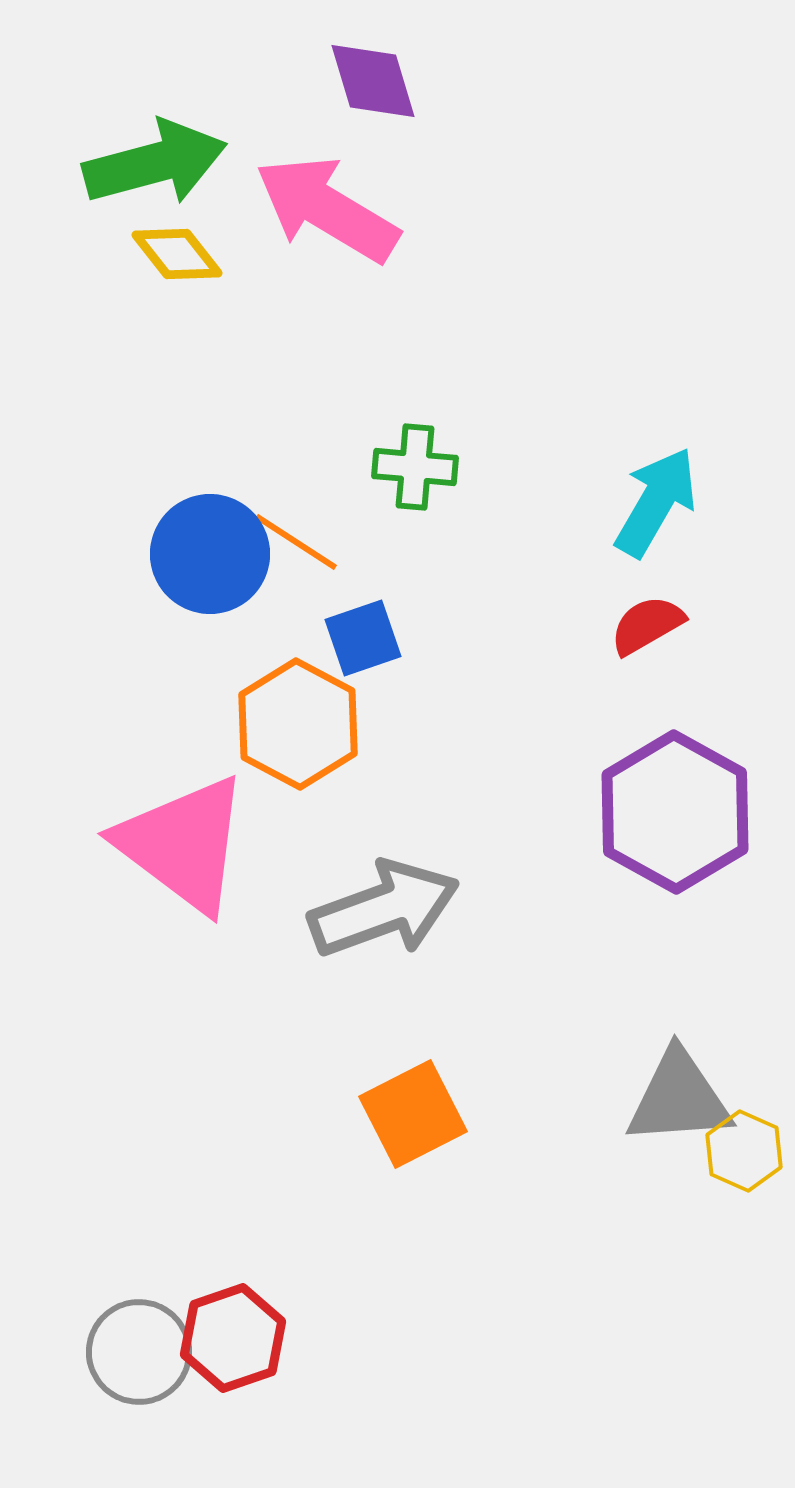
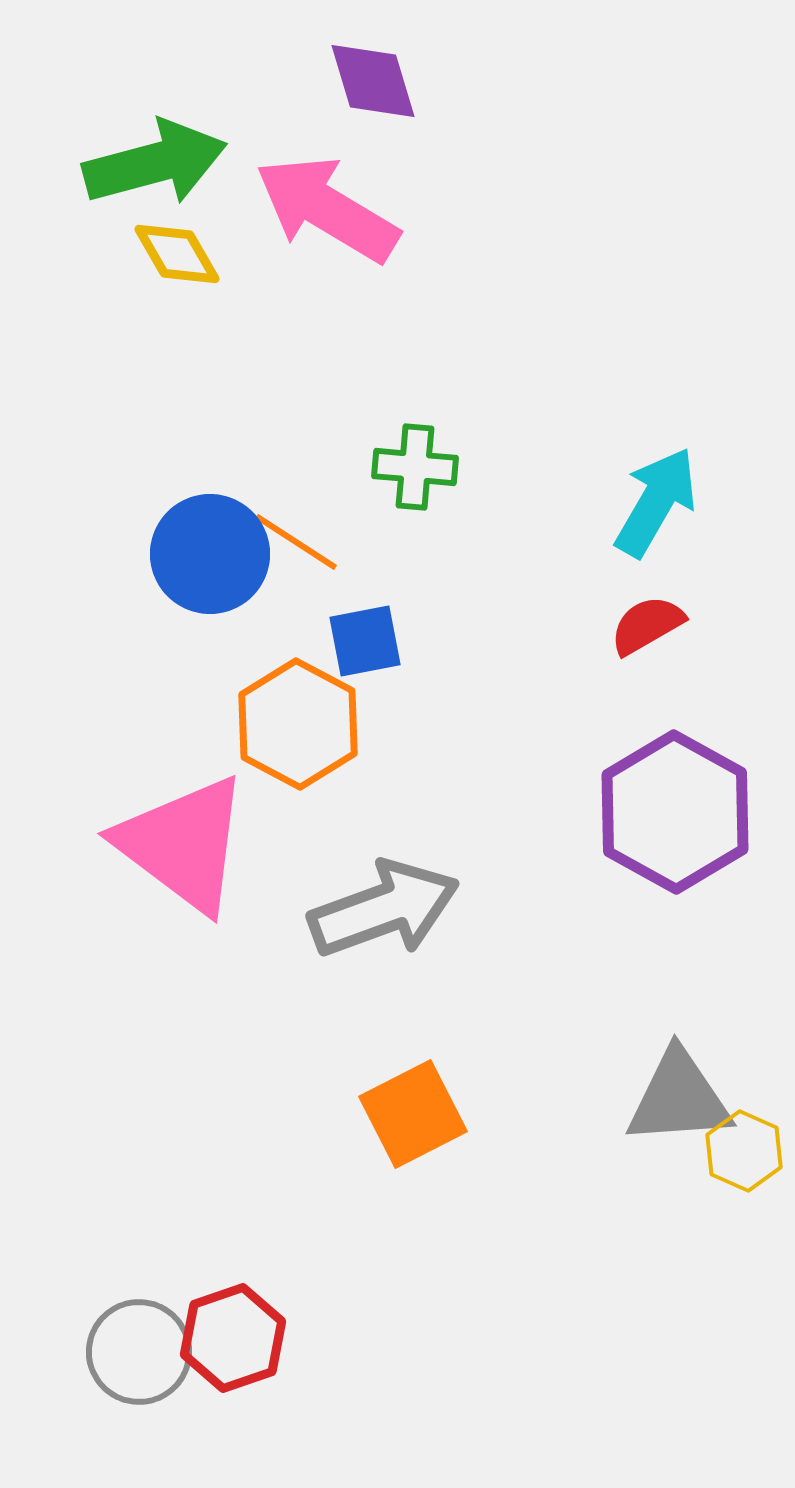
yellow diamond: rotated 8 degrees clockwise
blue square: moved 2 px right, 3 px down; rotated 8 degrees clockwise
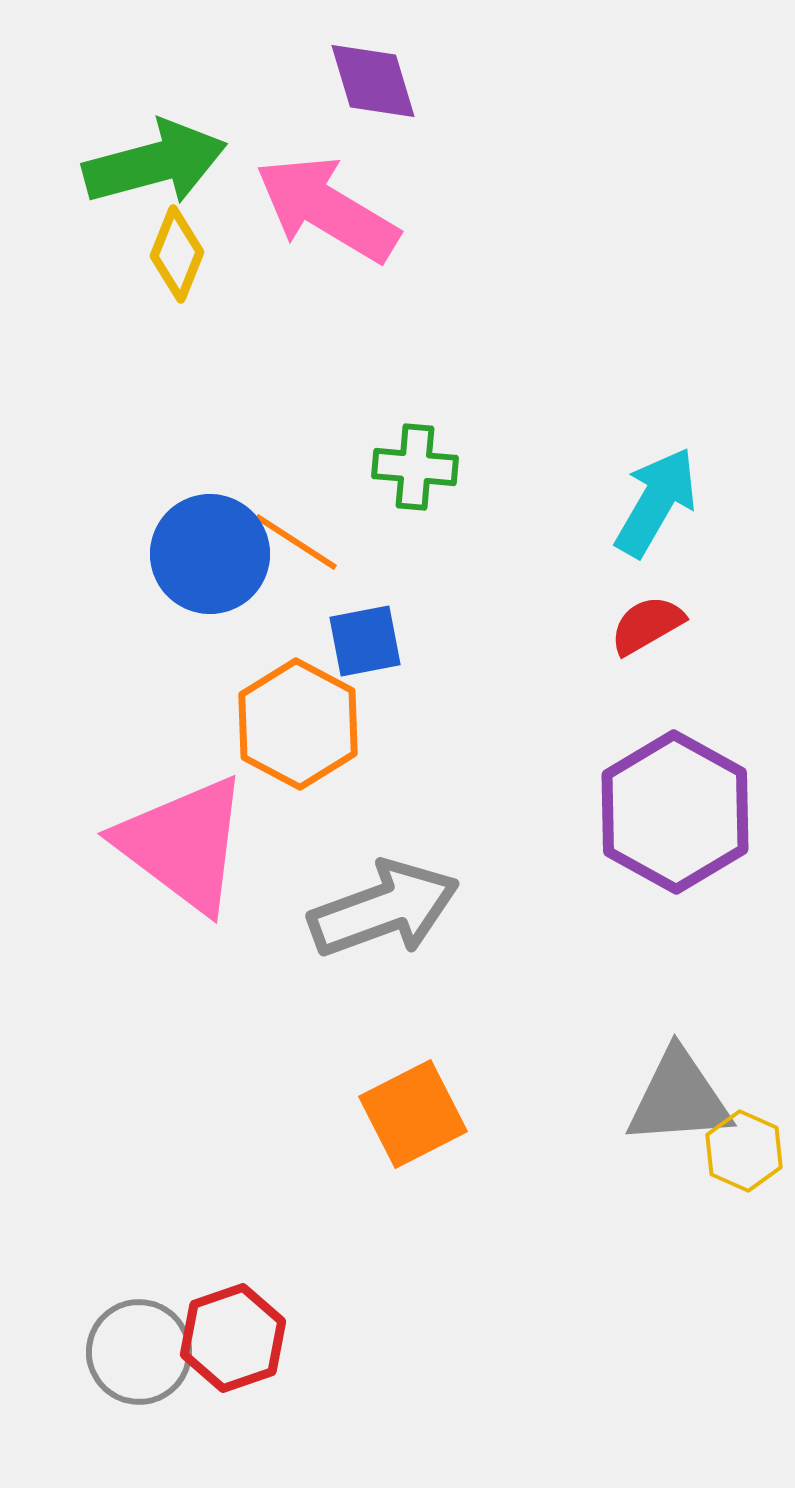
yellow diamond: rotated 52 degrees clockwise
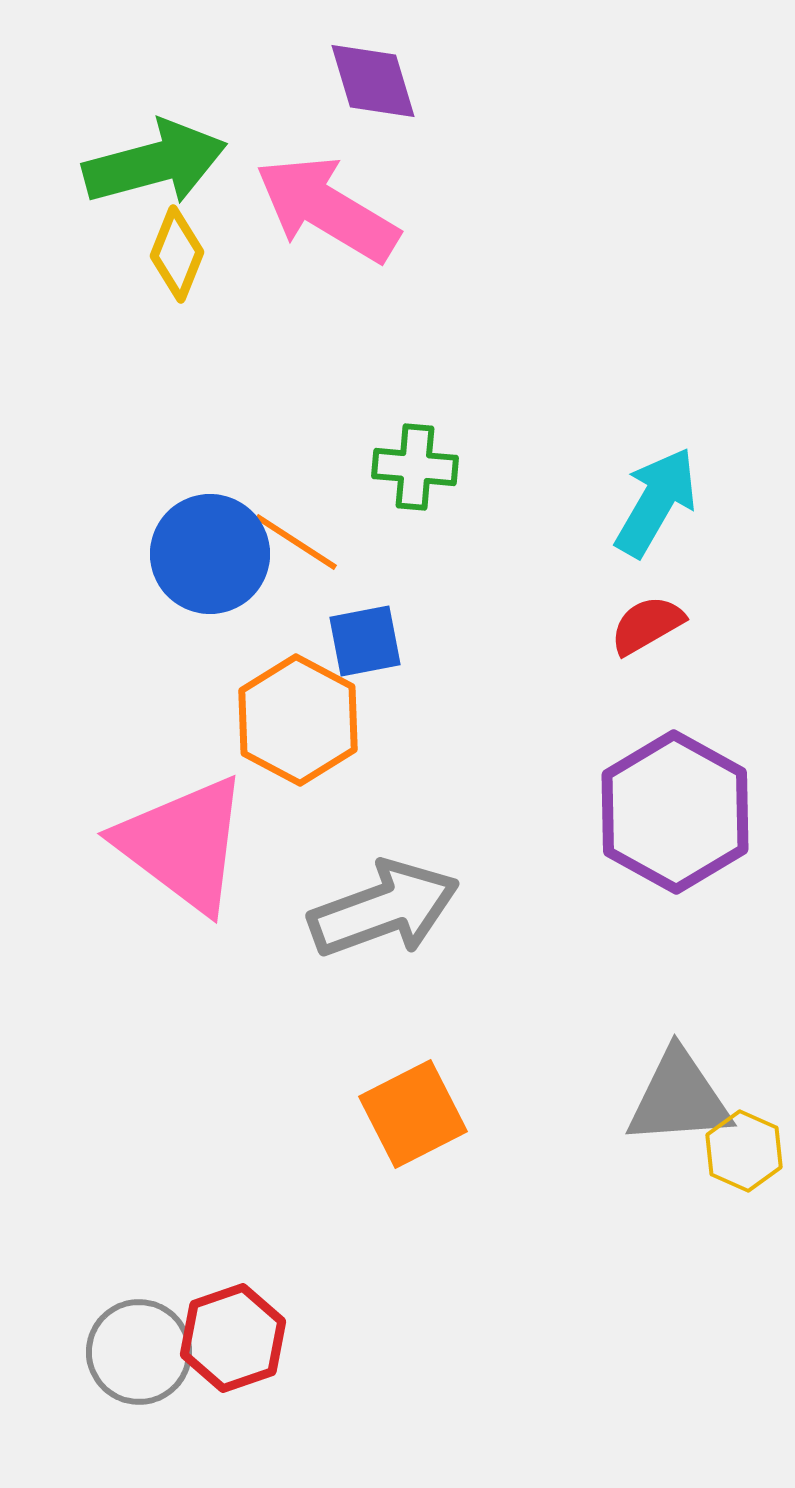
orange hexagon: moved 4 px up
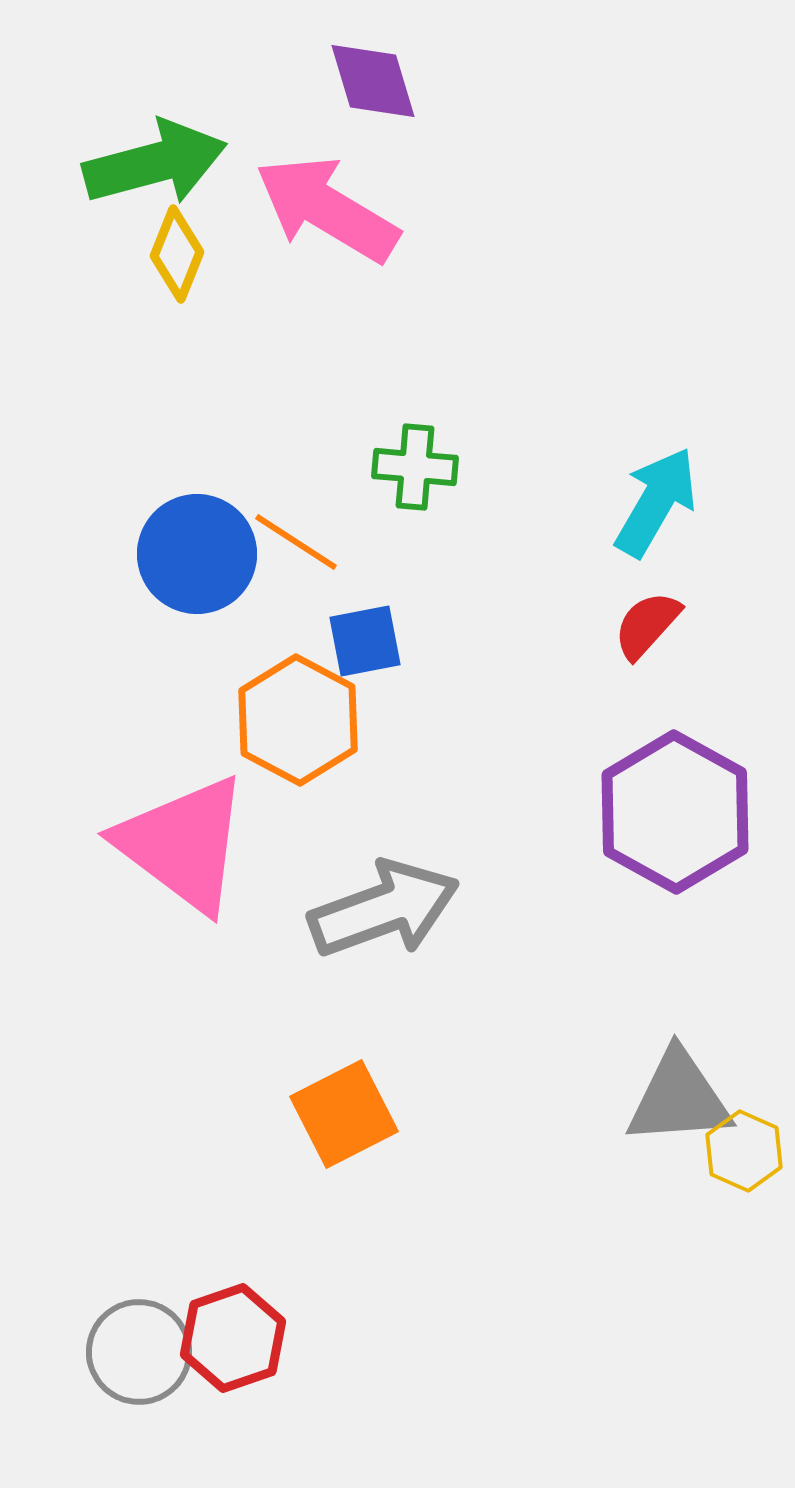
blue circle: moved 13 px left
red semicircle: rotated 18 degrees counterclockwise
orange square: moved 69 px left
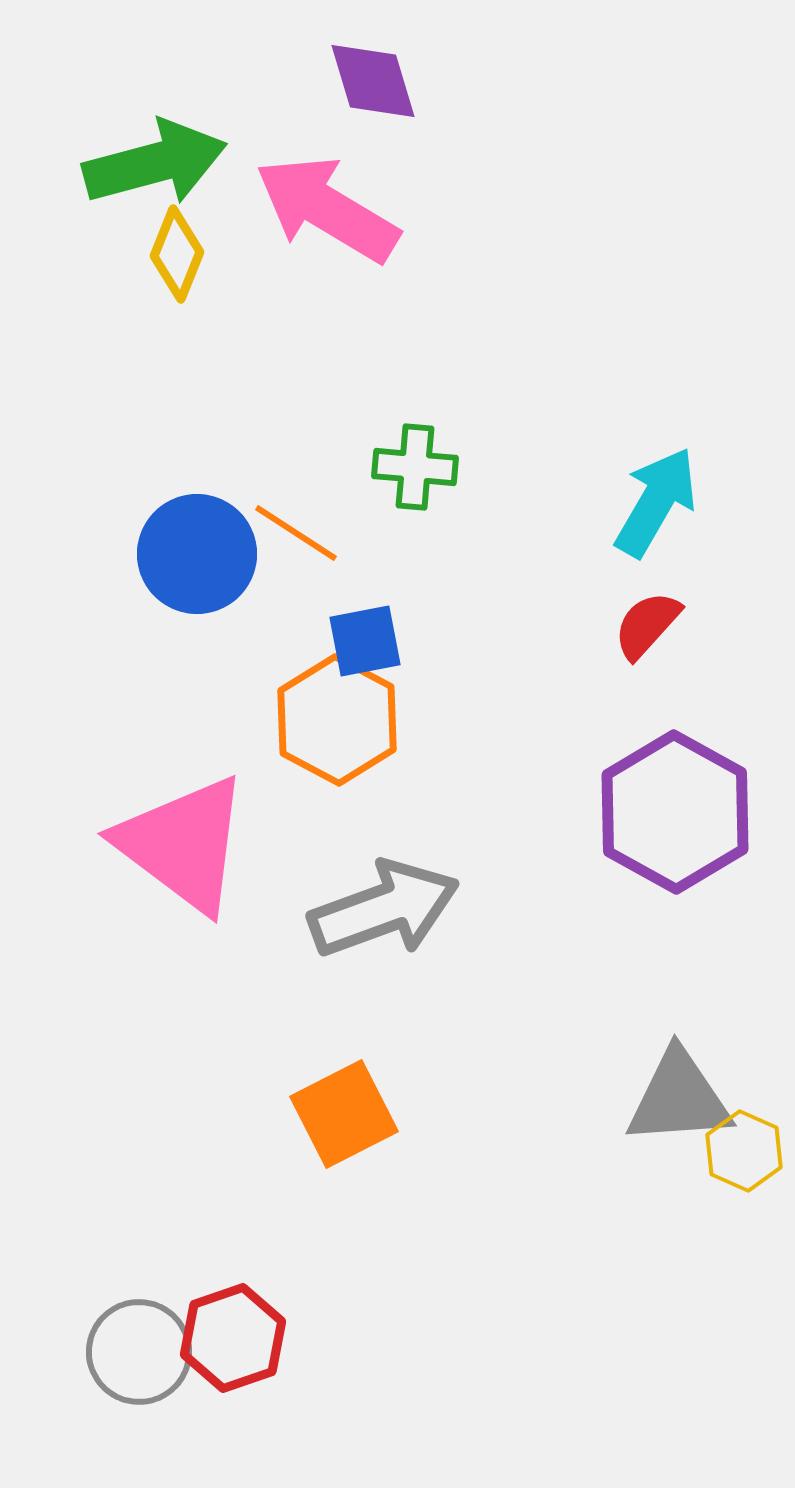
orange line: moved 9 px up
orange hexagon: moved 39 px right
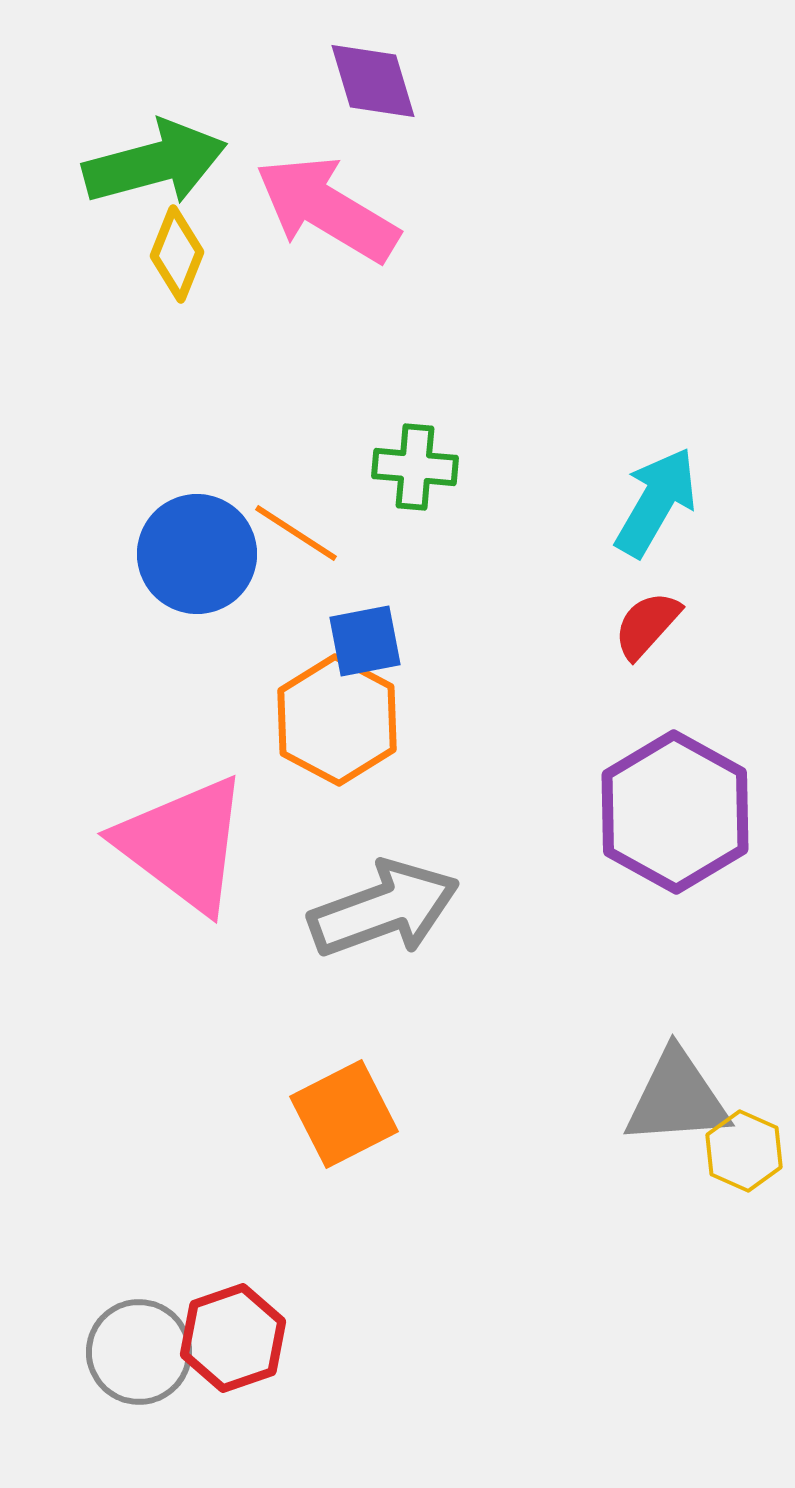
gray triangle: moved 2 px left
